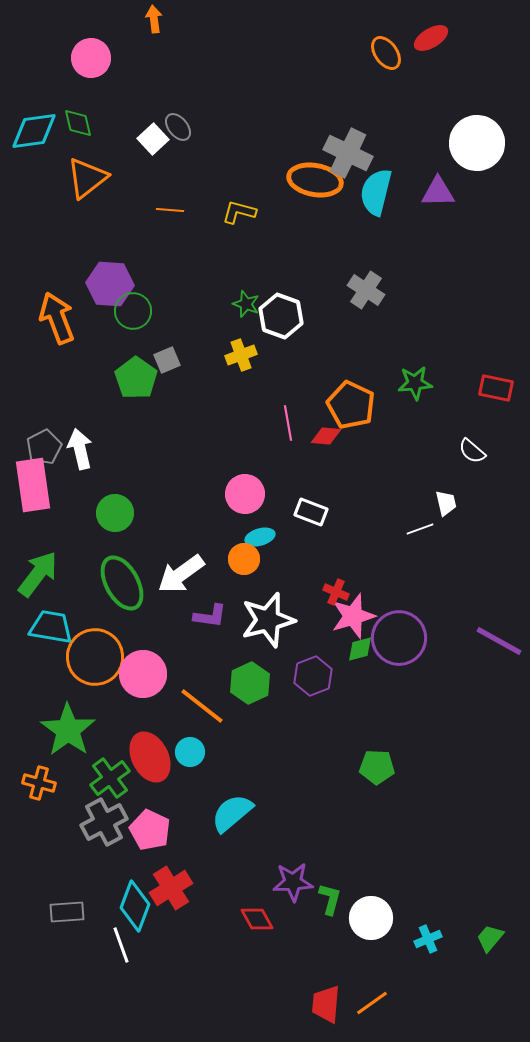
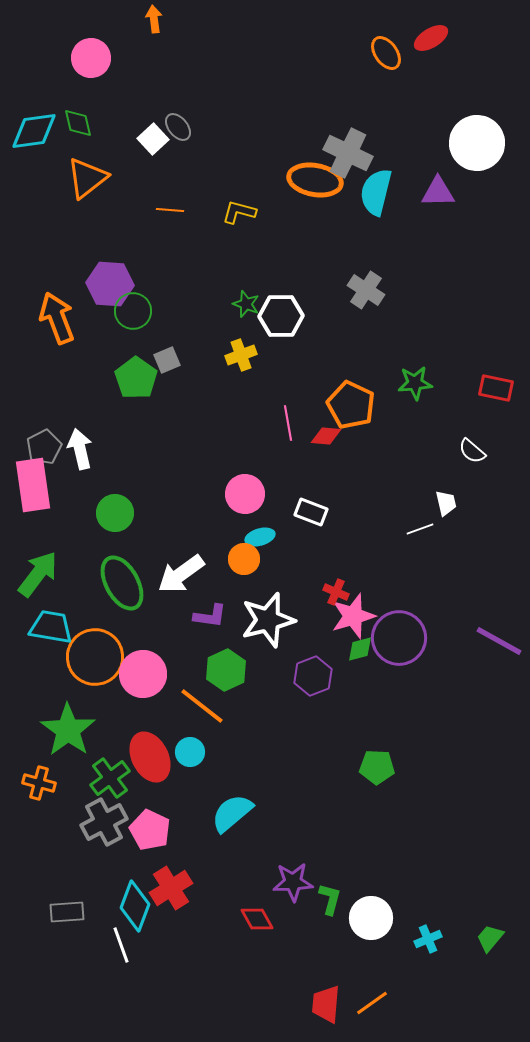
white hexagon at (281, 316): rotated 21 degrees counterclockwise
green hexagon at (250, 683): moved 24 px left, 13 px up
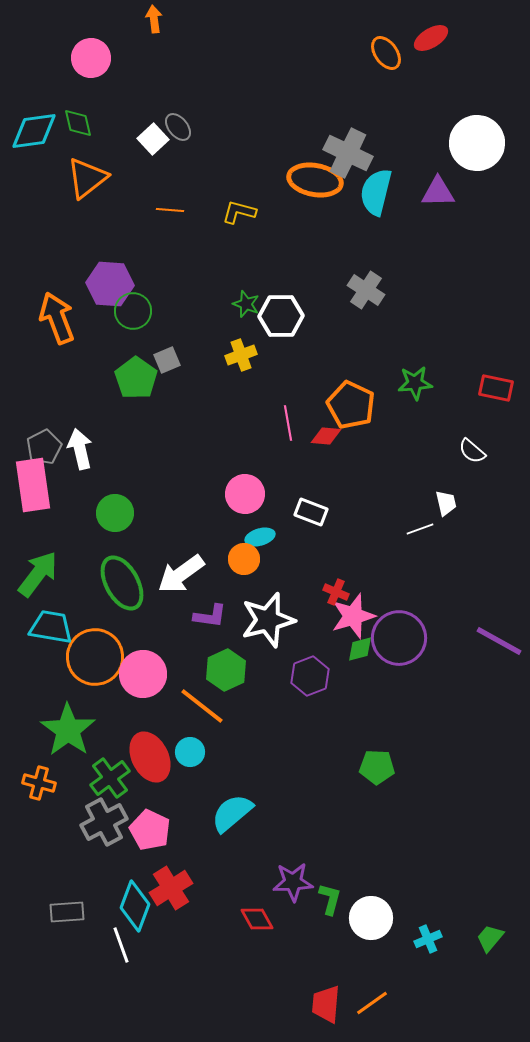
purple hexagon at (313, 676): moved 3 px left
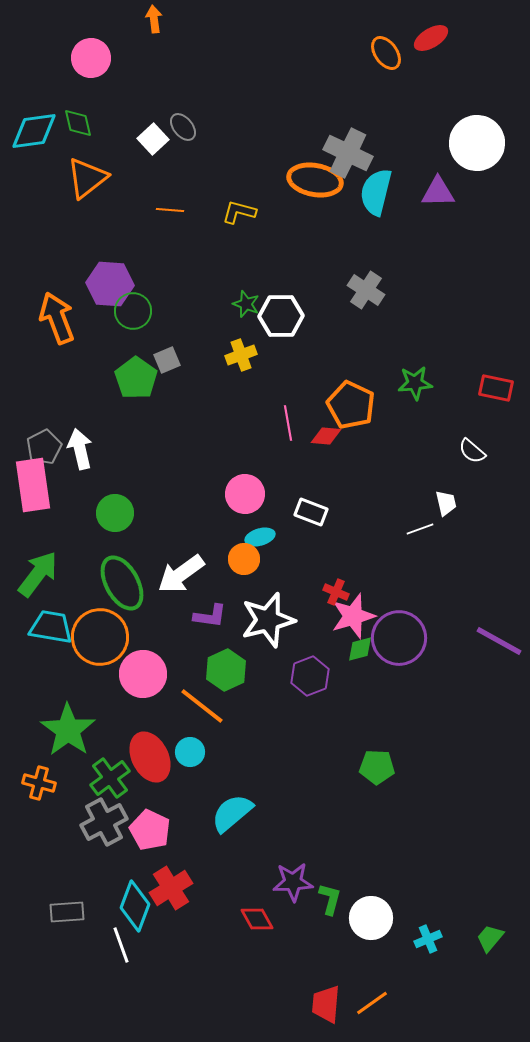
gray ellipse at (178, 127): moved 5 px right
orange circle at (95, 657): moved 5 px right, 20 px up
